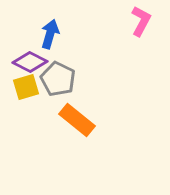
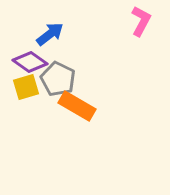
blue arrow: rotated 36 degrees clockwise
purple diamond: rotated 8 degrees clockwise
orange rectangle: moved 14 px up; rotated 9 degrees counterclockwise
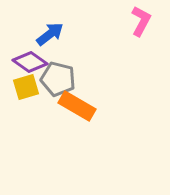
gray pentagon: rotated 12 degrees counterclockwise
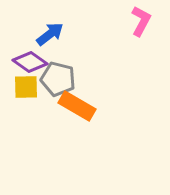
yellow square: rotated 16 degrees clockwise
